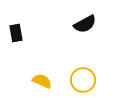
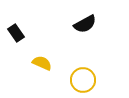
black rectangle: rotated 24 degrees counterclockwise
yellow semicircle: moved 18 px up
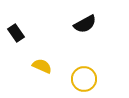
yellow semicircle: moved 3 px down
yellow circle: moved 1 px right, 1 px up
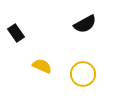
yellow circle: moved 1 px left, 5 px up
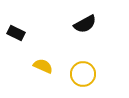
black rectangle: rotated 30 degrees counterclockwise
yellow semicircle: moved 1 px right
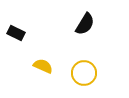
black semicircle: rotated 30 degrees counterclockwise
yellow circle: moved 1 px right, 1 px up
